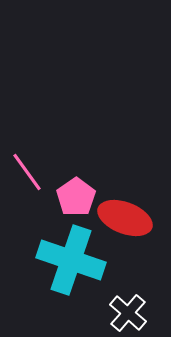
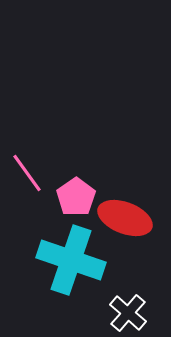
pink line: moved 1 px down
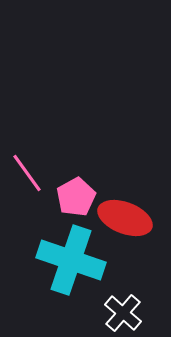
pink pentagon: rotated 6 degrees clockwise
white cross: moved 5 px left
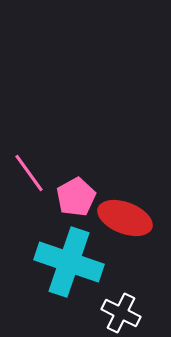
pink line: moved 2 px right
cyan cross: moved 2 px left, 2 px down
white cross: moved 2 px left; rotated 15 degrees counterclockwise
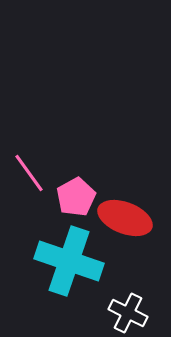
cyan cross: moved 1 px up
white cross: moved 7 px right
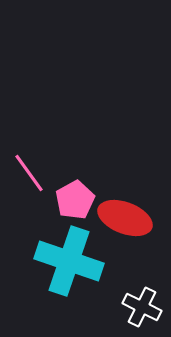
pink pentagon: moved 1 px left, 3 px down
white cross: moved 14 px right, 6 px up
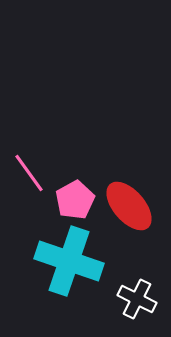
red ellipse: moved 4 px right, 12 px up; rotated 28 degrees clockwise
white cross: moved 5 px left, 8 px up
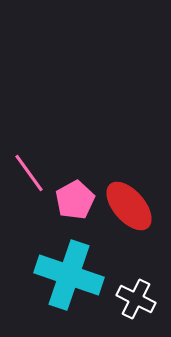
cyan cross: moved 14 px down
white cross: moved 1 px left
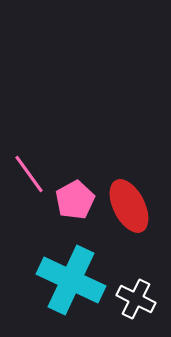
pink line: moved 1 px down
red ellipse: rotated 14 degrees clockwise
cyan cross: moved 2 px right, 5 px down; rotated 6 degrees clockwise
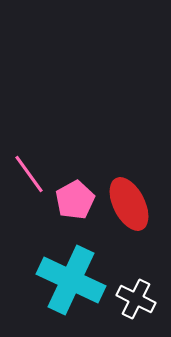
red ellipse: moved 2 px up
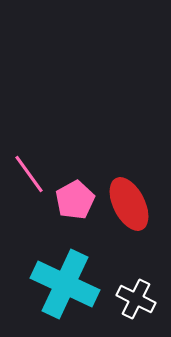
cyan cross: moved 6 px left, 4 px down
